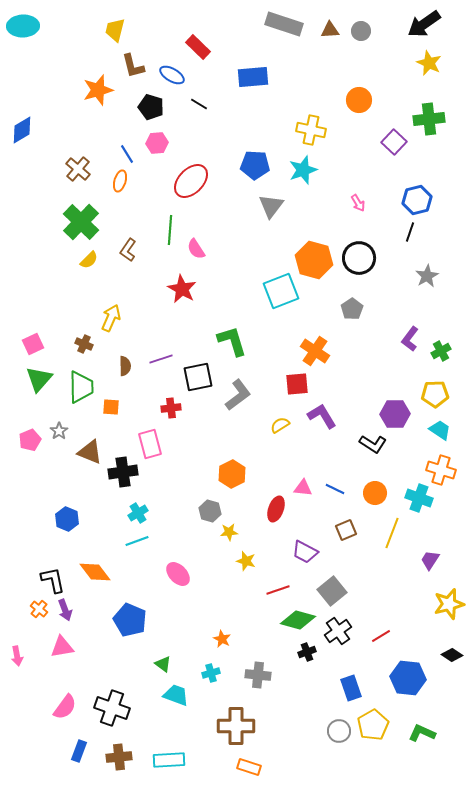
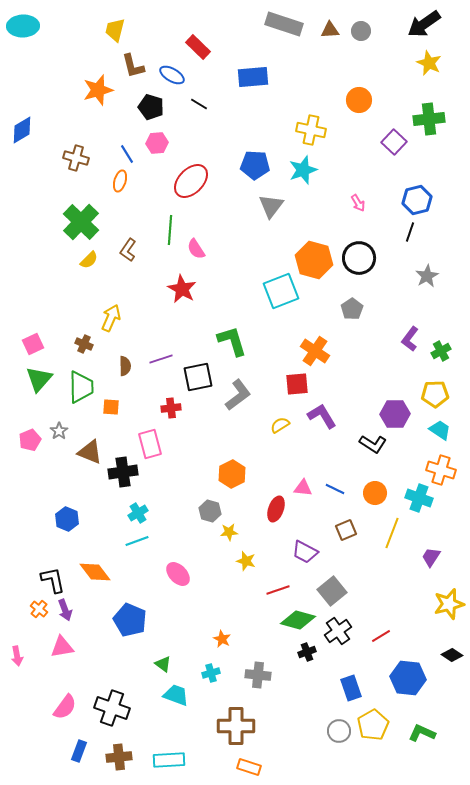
brown cross at (78, 169): moved 2 px left, 11 px up; rotated 25 degrees counterclockwise
purple trapezoid at (430, 560): moved 1 px right, 3 px up
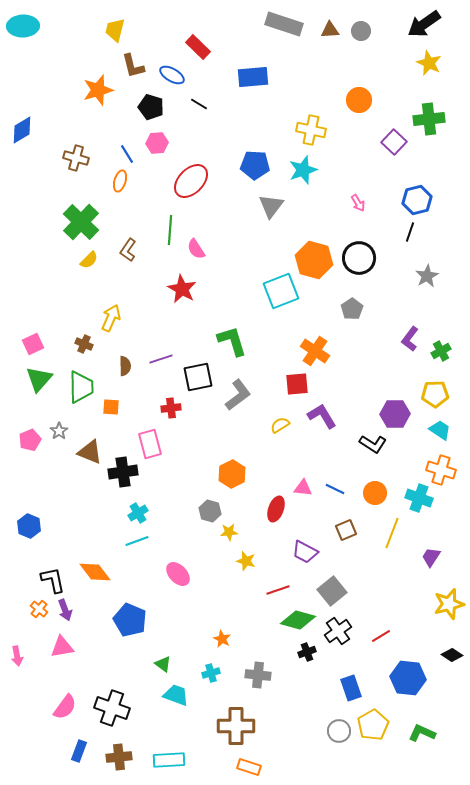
blue hexagon at (67, 519): moved 38 px left, 7 px down
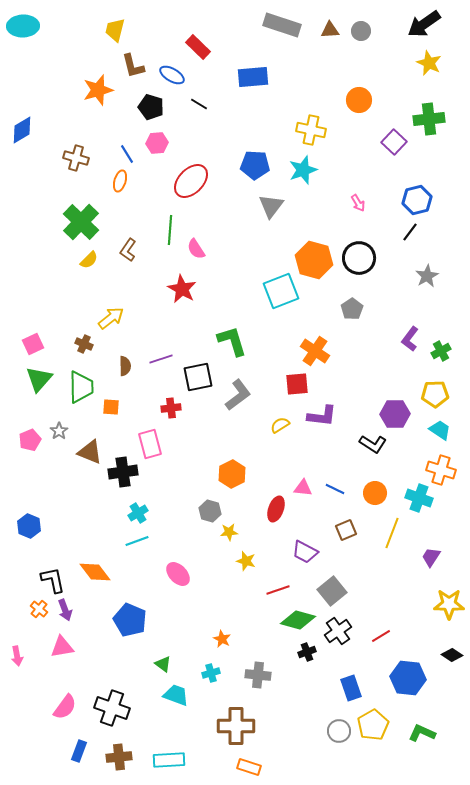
gray rectangle at (284, 24): moved 2 px left, 1 px down
black line at (410, 232): rotated 18 degrees clockwise
yellow arrow at (111, 318): rotated 28 degrees clockwise
purple L-shape at (322, 416): rotated 128 degrees clockwise
yellow star at (449, 604): rotated 16 degrees clockwise
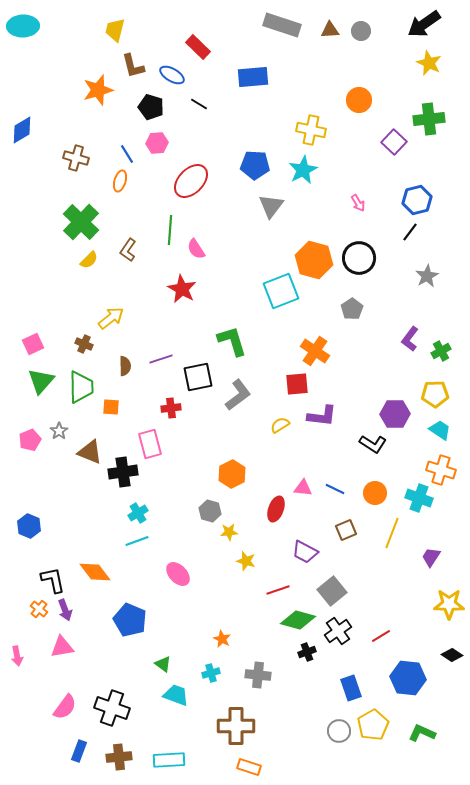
cyan star at (303, 170): rotated 8 degrees counterclockwise
green triangle at (39, 379): moved 2 px right, 2 px down
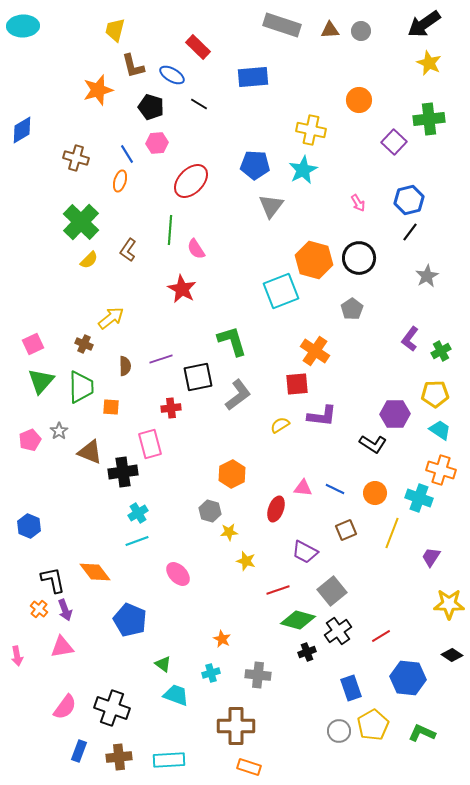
blue hexagon at (417, 200): moved 8 px left
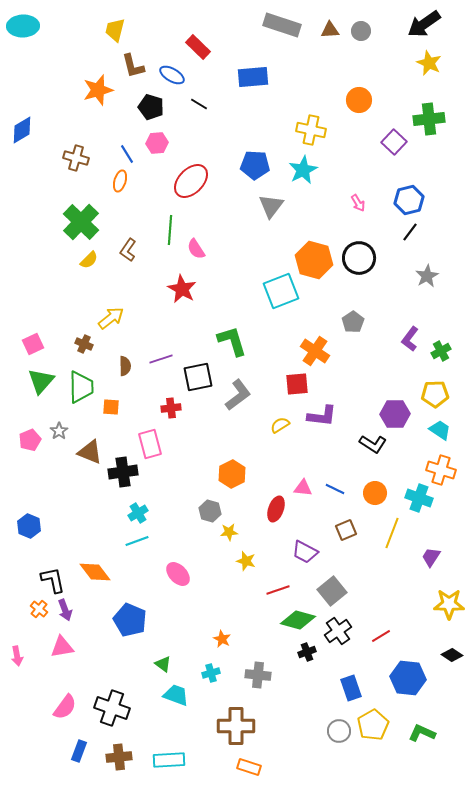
gray pentagon at (352, 309): moved 1 px right, 13 px down
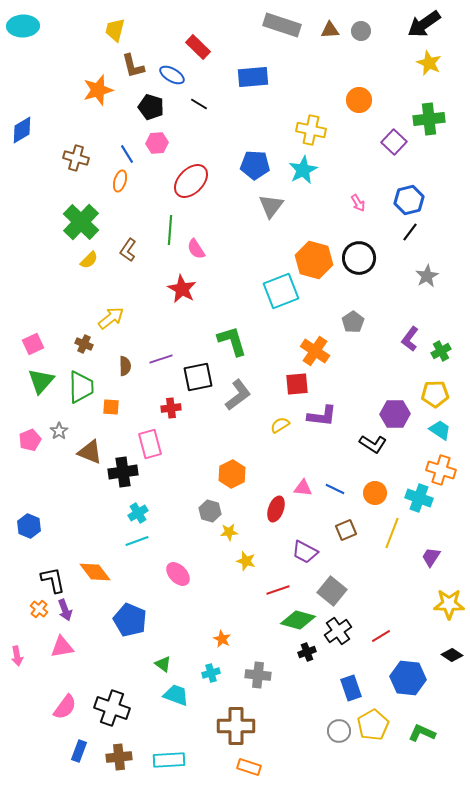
gray square at (332, 591): rotated 12 degrees counterclockwise
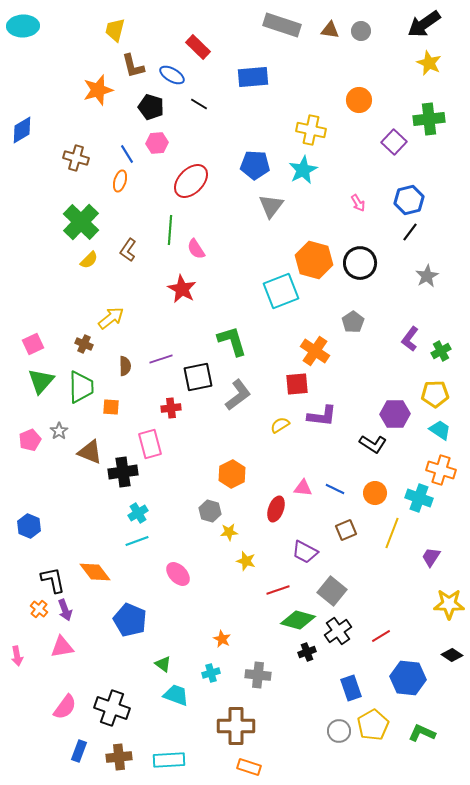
brown triangle at (330, 30): rotated 12 degrees clockwise
black circle at (359, 258): moved 1 px right, 5 px down
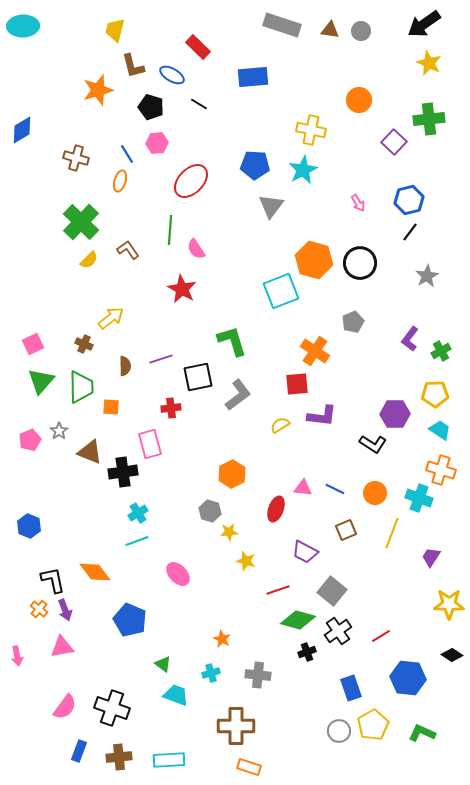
brown L-shape at (128, 250): rotated 110 degrees clockwise
gray pentagon at (353, 322): rotated 10 degrees clockwise
